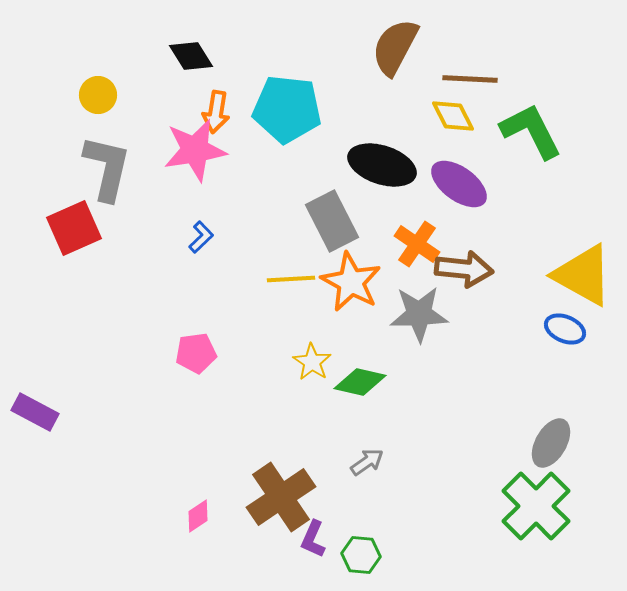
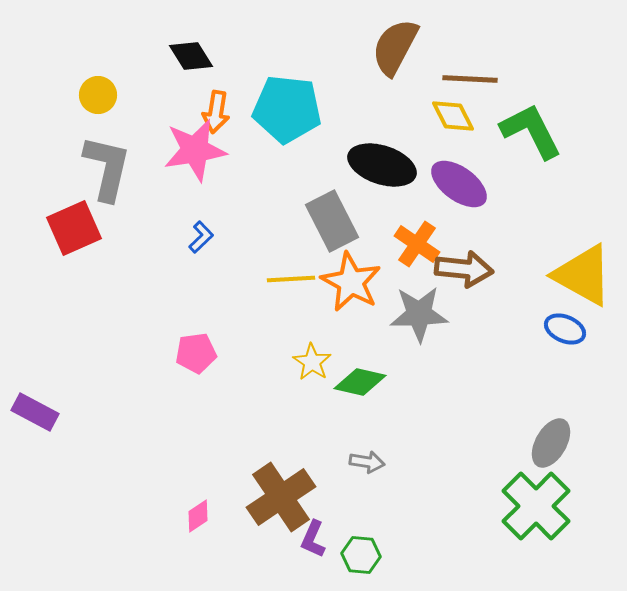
gray arrow: rotated 44 degrees clockwise
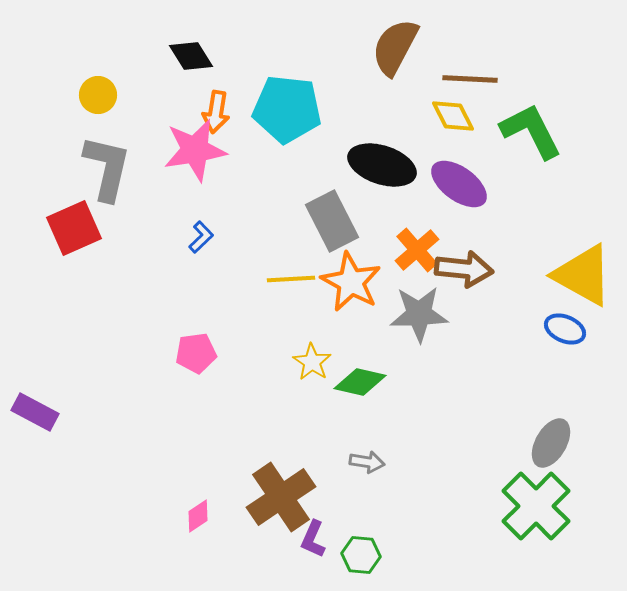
orange cross: moved 6 px down; rotated 15 degrees clockwise
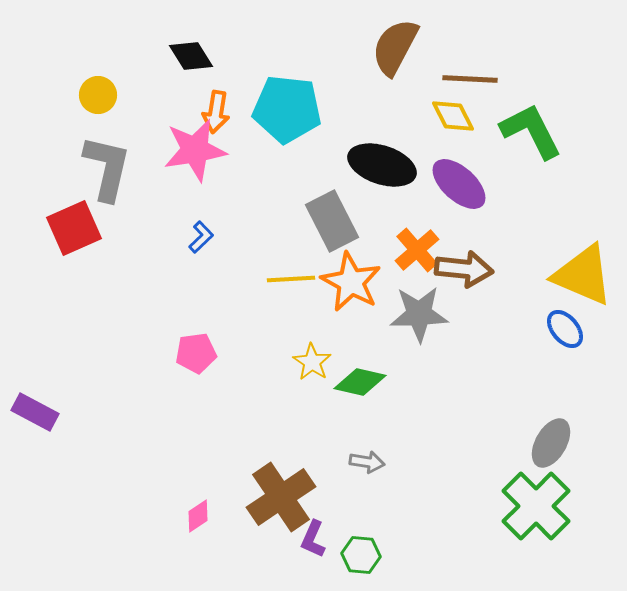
purple ellipse: rotated 6 degrees clockwise
yellow triangle: rotated 6 degrees counterclockwise
blue ellipse: rotated 27 degrees clockwise
